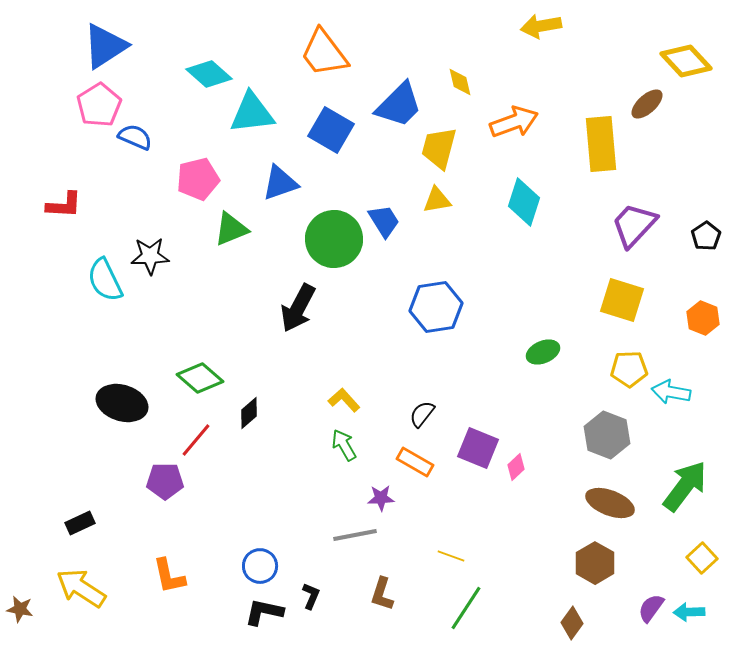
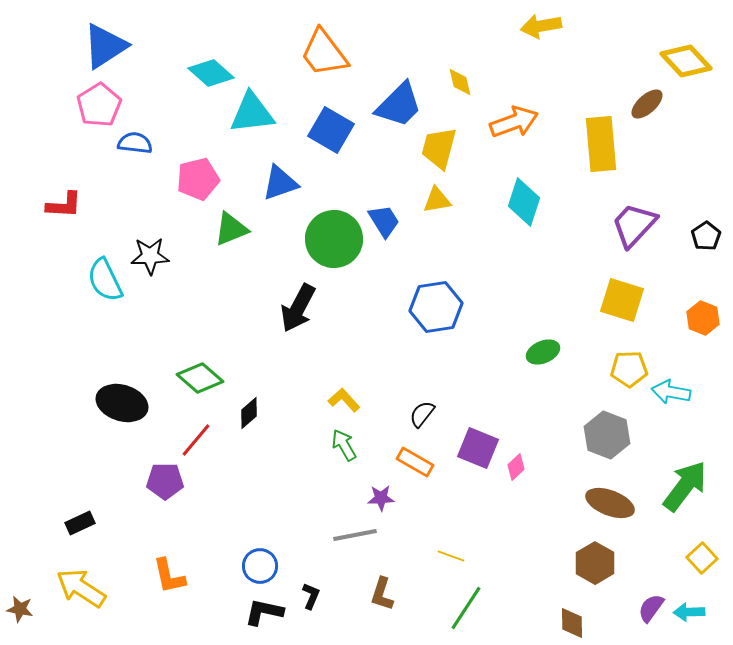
cyan diamond at (209, 74): moved 2 px right, 1 px up
blue semicircle at (135, 137): moved 6 px down; rotated 16 degrees counterclockwise
brown diamond at (572, 623): rotated 36 degrees counterclockwise
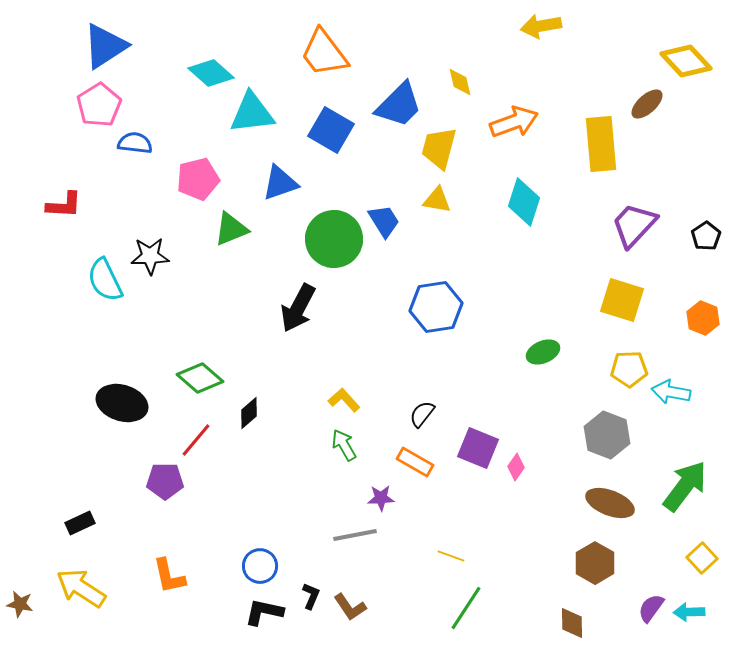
yellow triangle at (437, 200): rotated 20 degrees clockwise
pink diamond at (516, 467): rotated 12 degrees counterclockwise
brown L-shape at (382, 594): moved 32 px left, 13 px down; rotated 52 degrees counterclockwise
brown star at (20, 609): moved 5 px up
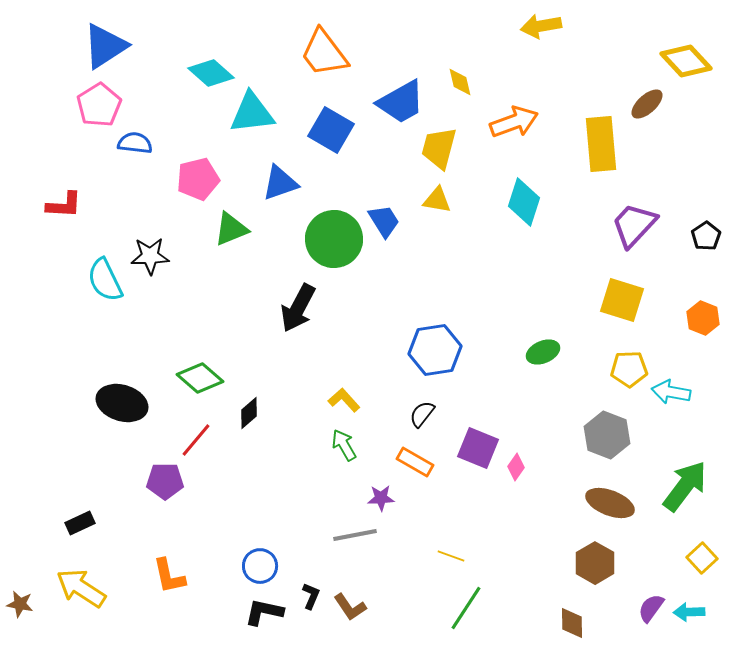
blue trapezoid at (399, 105): moved 2 px right, 3 px up; rotated 16 degrees clockwise
blue hexagon at (436, 307): moved 1 px left, 43 px down
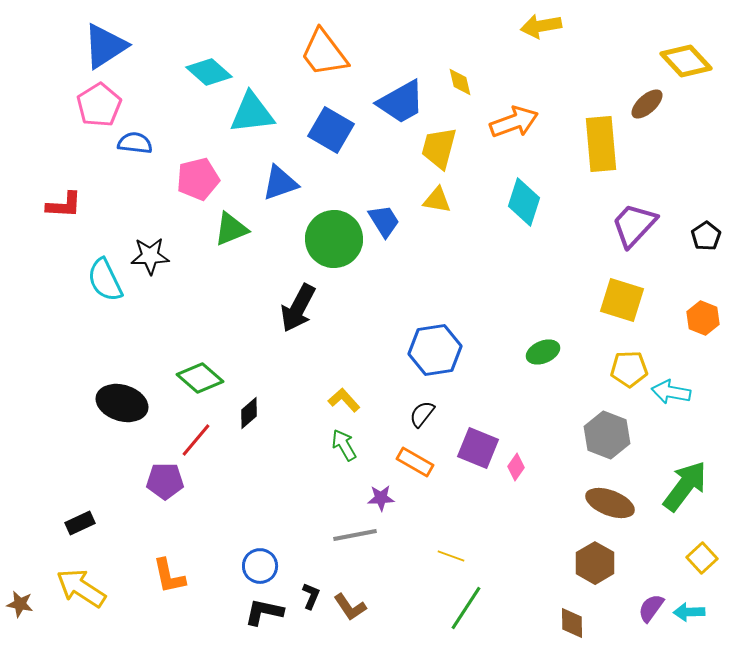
cyan diamond at (211, 73): moved 2 px left, 1 px up
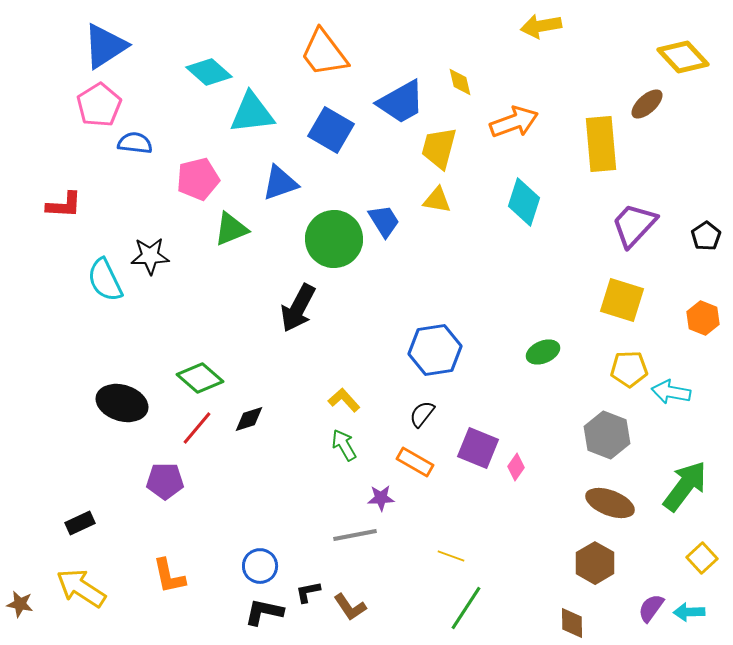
yellow diamond at (686, 61): moved 3 px left, 4 px up
black diamond at (249, 413): moved 6 px down; rotated 24 degrees clockwise
red line at (196, 440): moved 1 px right, 12 px up
black L-shape at (311, 596): moved 3 px left, 4 px up; rotated 124 degrees counterclockwise
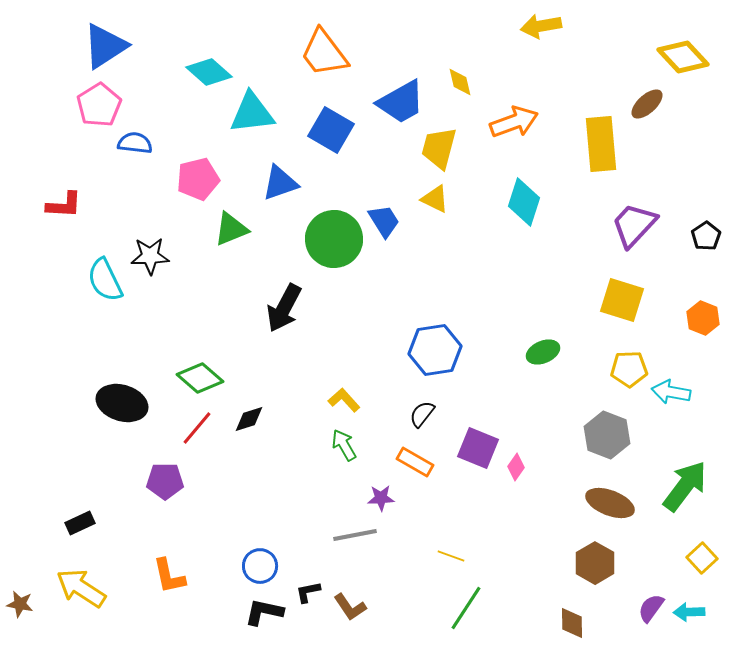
yellow triangle at (437, 200): moved 2 px left, 1 px up; rotated 16 degrees clockwise
black arrow at (298, 308): moved 14 px left
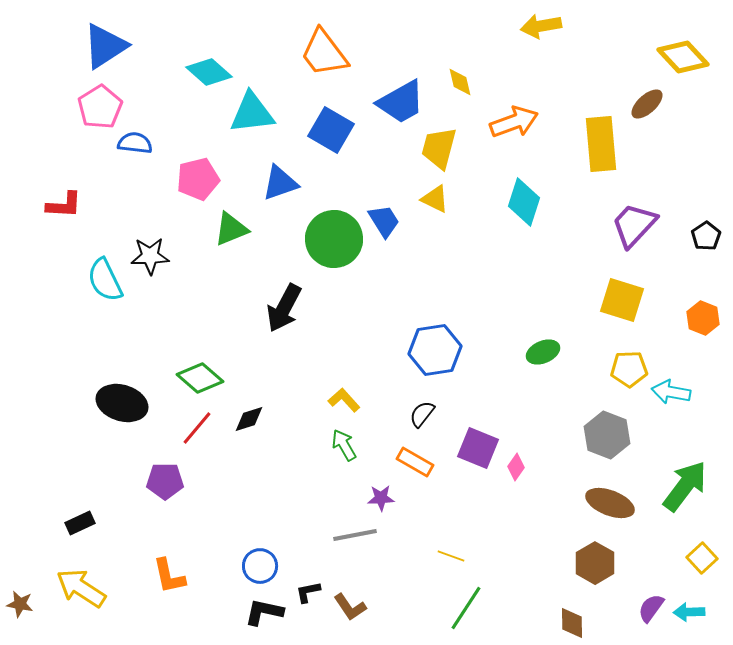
pink pentagon at (99, 105): moved 1 px right, 2 px down
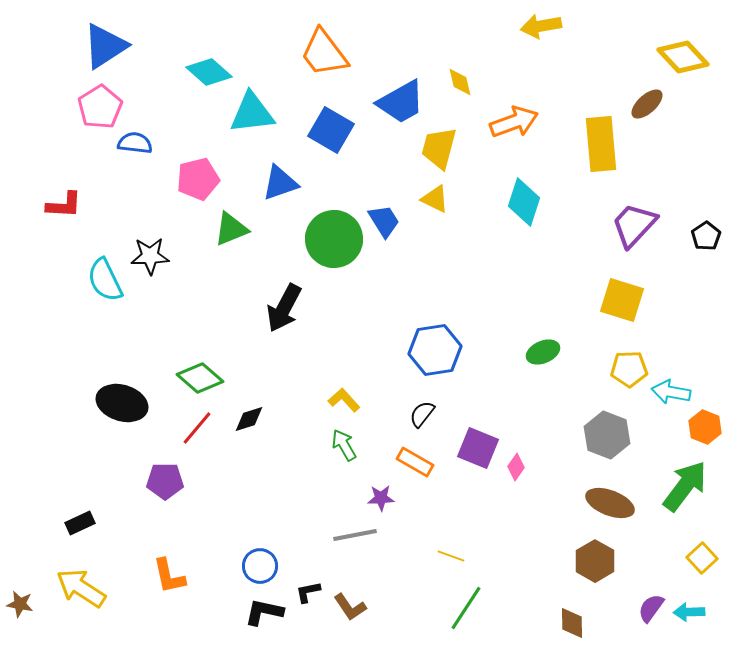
orange hexagon at (703, 318): moved 2 px right, 109 px down
brown hexagon at (595, 563): moved 2 px up
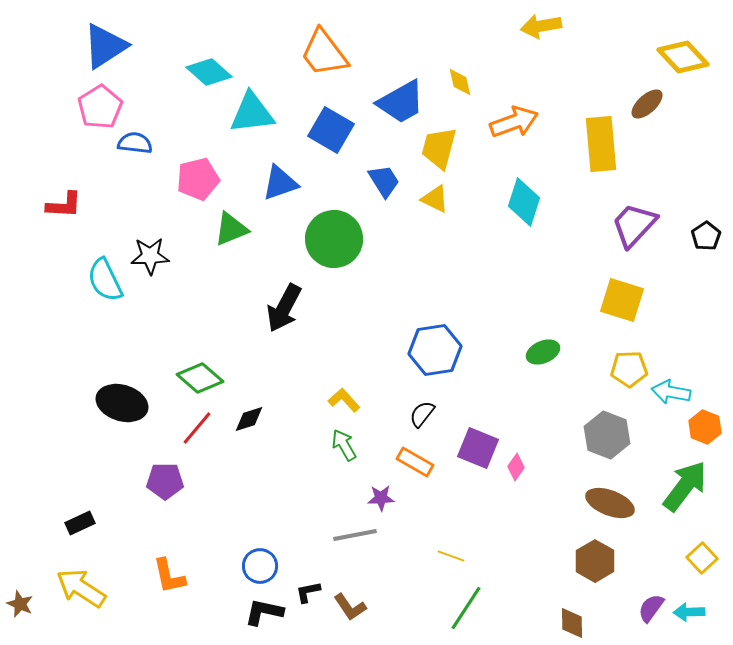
blue trapezoid at (384, 221): moved 40 px up
brown star at (20, 604): rotated 12 degrees clockwise
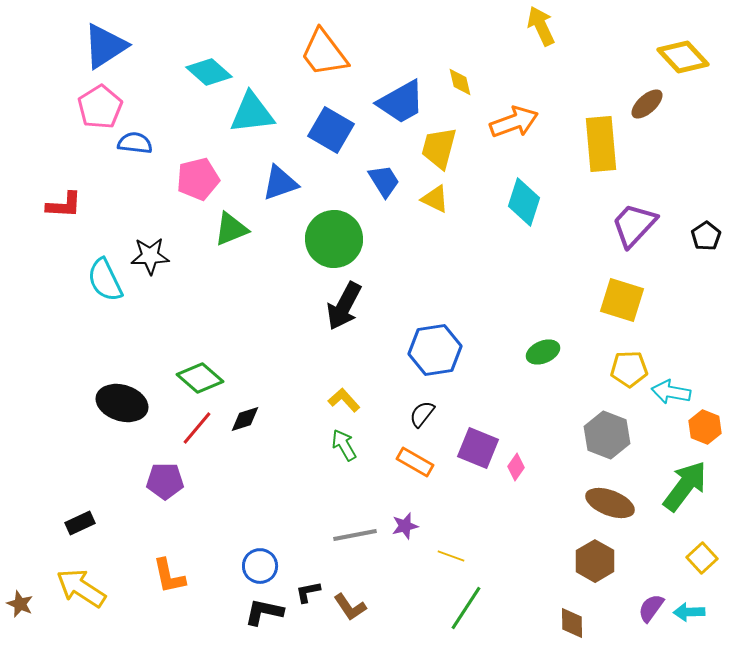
yellow arrow at (541, 26): rotated 75 degrees clockwise
black arrow at (284, 308): moved 60 px right, 2 px up
black diamond at (249, 419): moved 4 px left
purple star at (381, 498): moved 24 px right, 28 px down; rotated 12 degrees counterclockwise
